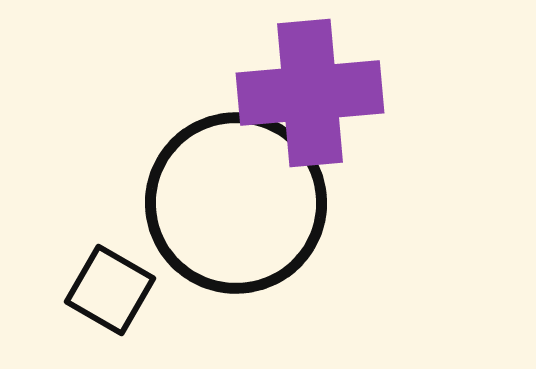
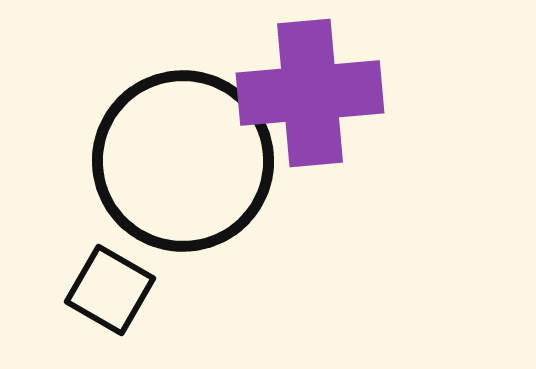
black circle: moved 53 px left, 42 px up
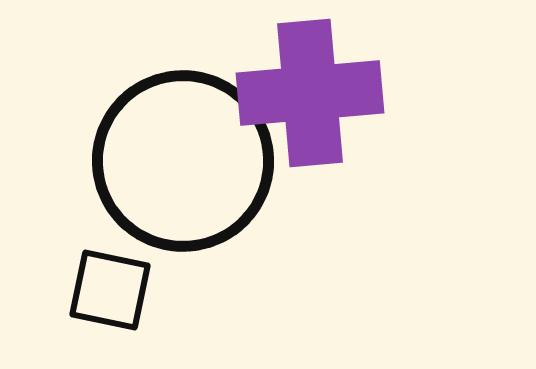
black square: rotated 18 degrees counterclockwise
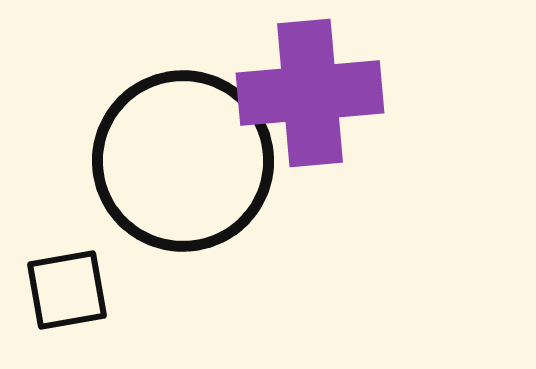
black square: moved 43 px left; rotated 22 degrees counterclockwise
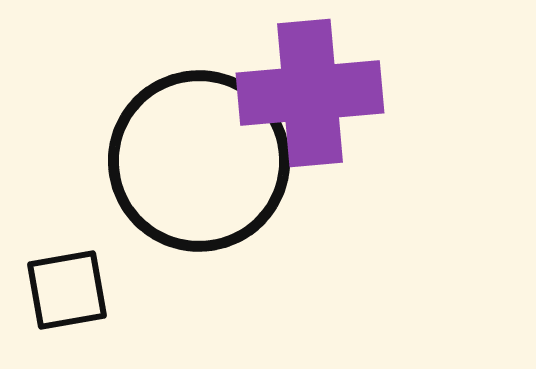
black circle: moved 16 px right
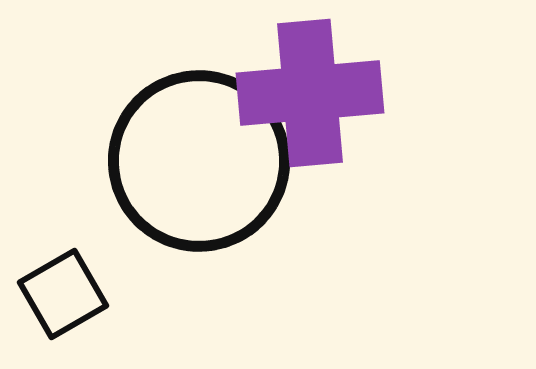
black square: moved 4 px left, 4 px down; rotated 20 degrees counterclockwise
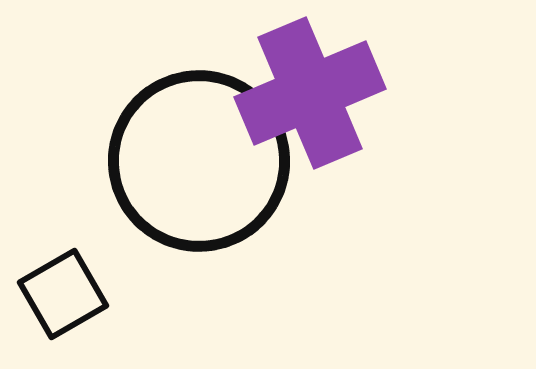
purple cross: rotated 18 degrees counterclockwise
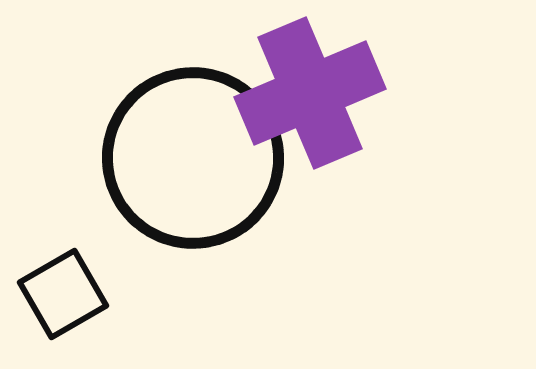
black circle: moved 6 px left, 3 px up
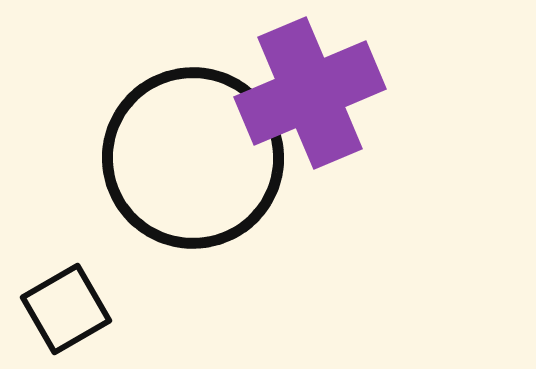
black square: moved 3 px right, 15 px down
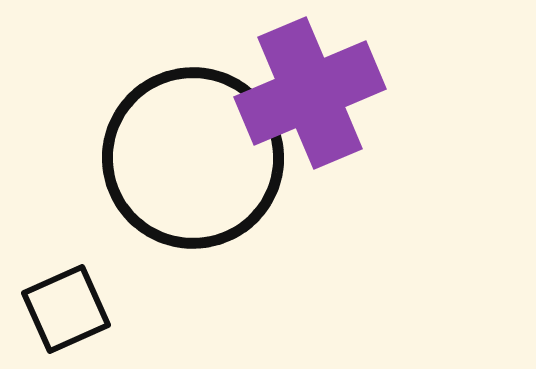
black square: rotated 6 degrees clockwise
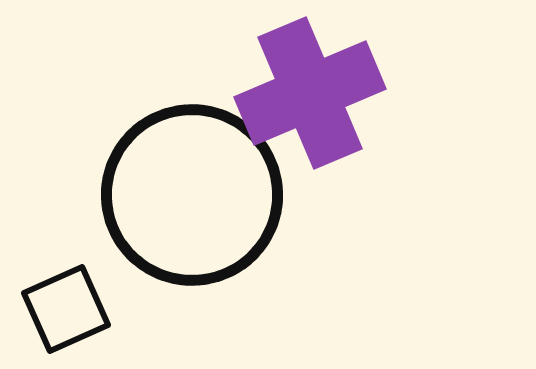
black circle: moved 1 px left, 37 px down
